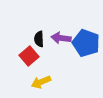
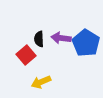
blue pentagon: rotated 12 degrees clockwise
red square: moved 3 px left, 1 px up
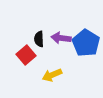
yellow arrow: moved 11 px right, 7 px up
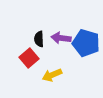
blue pentagon: rotated 16 degrees counterclockwise
red square: moved 3 px right, 3 px down
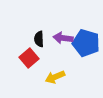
purple arrow: moved 2 px right
yellow arrow: moved 3 px right, 2 px down
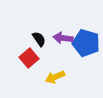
black semicircle: rotated 147 degrees clockwise
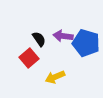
purple arrow: moved 2 px up
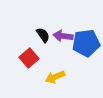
black semicircle: moved 4 px right, 4 px up
blue pentagon: rotated 24 degrees counterclockwise
